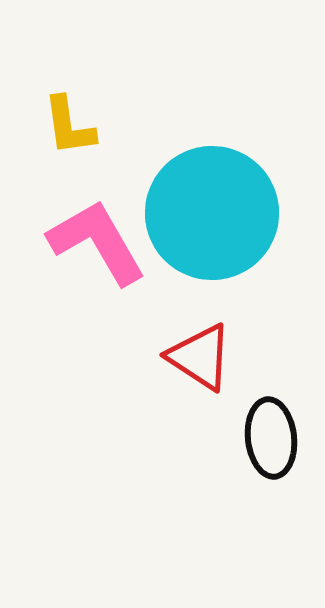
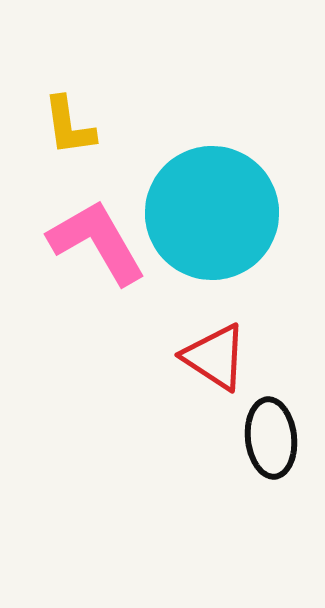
red triangle: moved 15 px right
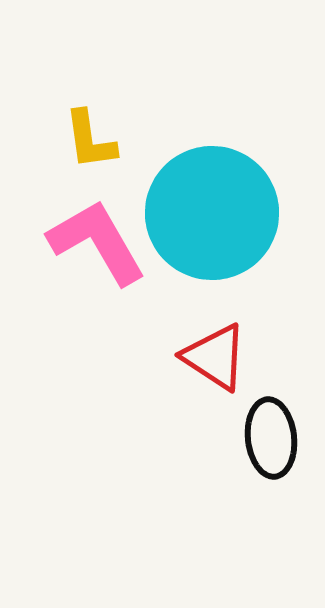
yellow L-shape: moved 21 px right, 14 px down
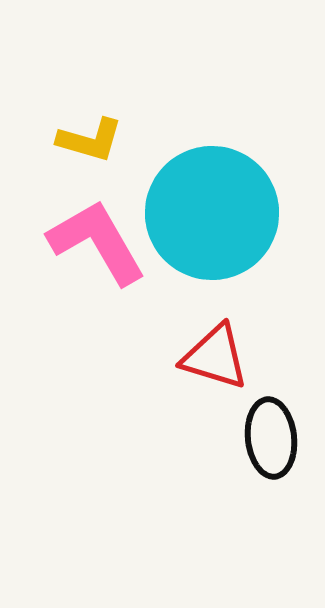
yellow L-shape: rotated 66 degrees counterclockwise
red triangle: rotated 16 degrees counterclockwise
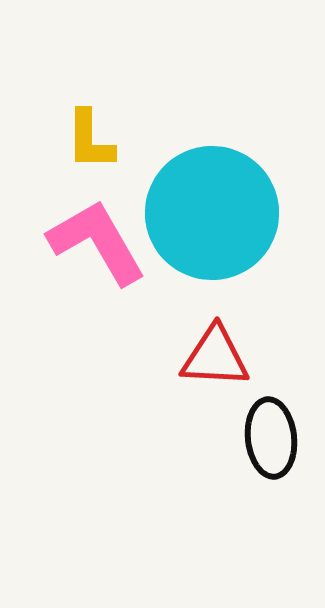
yellow L-shape: rotated 74 degrees clockwise
red triangle: rotated 14 degrees counterclockwise
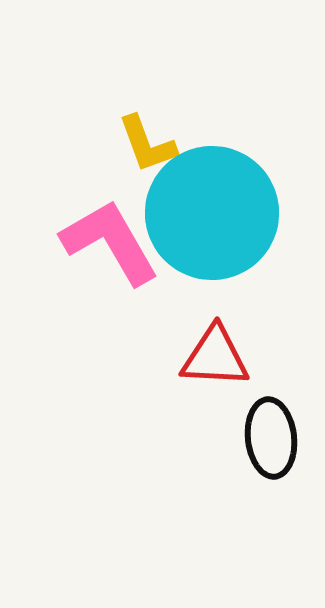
yellow L-shape: moved 57 px right, 4 px down; rotated 20 degrees counterclockwise
pink L-shape: moved 13 px right
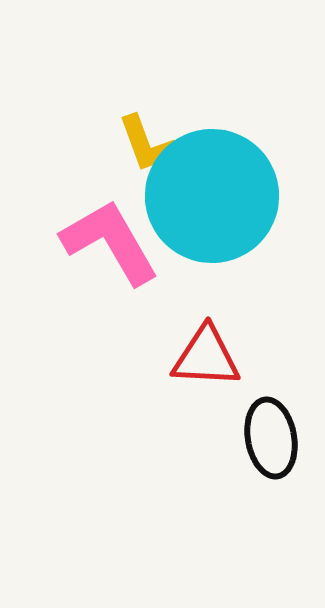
cyan circle: moved 17 px up
red triangle: moved 9 px left
black ellipse: rotated 4 degrees counterclockwise
